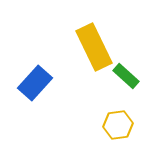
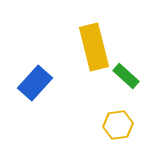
yellow rectangle: rotated 12 degrees clockwise
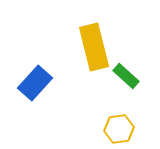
yellow hexagon: moved 1 px right, 4 px down
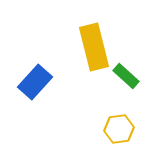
blue rectangle: moved 1 px up
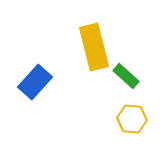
yellow hexagon: moved 13 px right, 10 px up; rotated 12 degrees clockwise
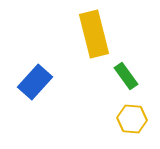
yellow rectangle: moved 13 px up
green rectangle: rotated 12 degrees clockwise
